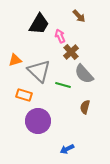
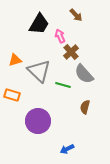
brown arrow: moved 3 px left, 1 px up
orange rectangle: moved 12 px left
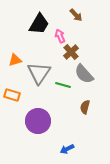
gray triangle: moved 2 px down; rotated 20 degrees clockwise
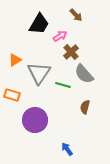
pink arrow: rotated 80 degrees clockwise
orange triangle: rotated 16 degrees counterclockwise
purple circle: moved 3 px left, 1 px up
blue arrow: rotated 80 degrees clockwise
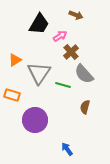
brown arrow: rotated 24 degrees counterclockwise
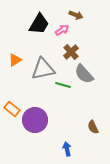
pink arrow: moved 2 px right, 6 px up
gray triangle: moved 4 px right, 4 px up; rotated 45 degrees clockwise
orange rectangle: moved 14 px down; rotated 21 degrees clockwise
brown semicircle: moved 8 px right, 20 px down; rotated 40 degrees counterclockwise
blue arrow: rotated 24 degrees clockwise
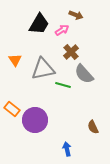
orange triangle: rotated 32 degrees counterclockwise
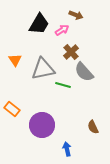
gray semicircle: moved 2 px up
purple circle: moved 7 px right, 5 px down
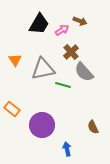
brown arrow: moved 4 px right, 6 px down
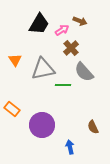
brown cross: moved 4 px up
green line: rotated 14 degrees counterclockwise
blue arrow: moved 3 px right, 2 px up
